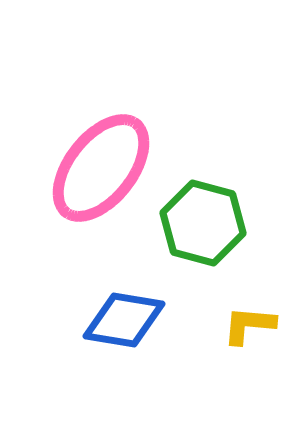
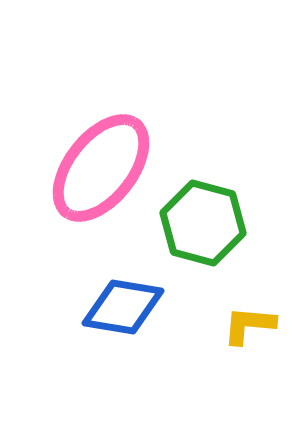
blue diamond: moved 1 px left, 13 px up
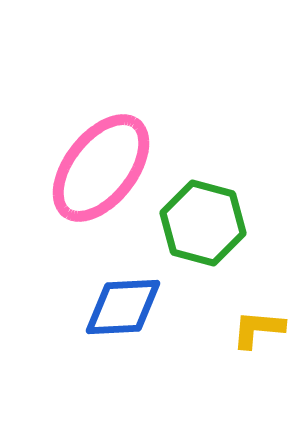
blue diamond: rotated 12 degrees counterclockwise
yellow L-shape: moved 9 px right, 4 px down
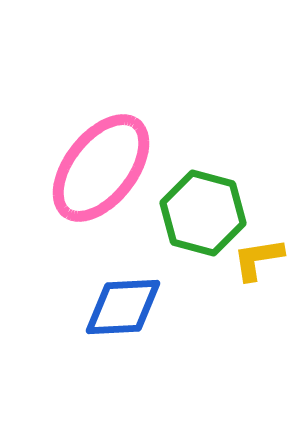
green hexagon: moved 10 px up
yellow L-shape: moved 70 px up; rotated 14 degrees counterclockwise
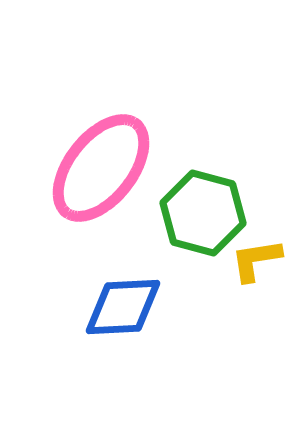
yellow L-shape: moved 2 px left, 1 px down
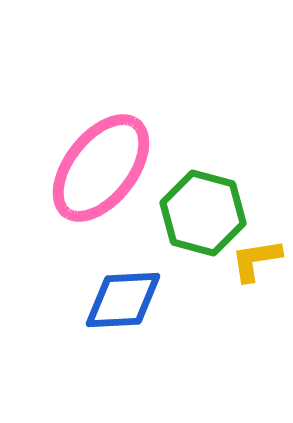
blue diamond: moved 7 px up
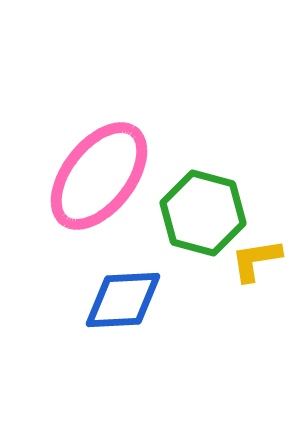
pink ellipse: moved 2 px left, 8 px down
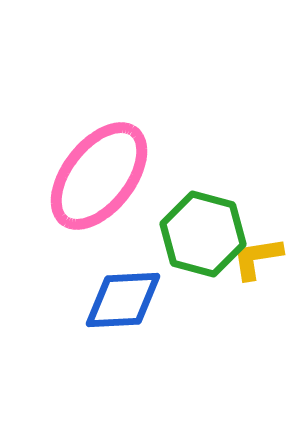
green hexagon: moved 21 px down
yellow L-shape: moved 1 px right, 2 px up
